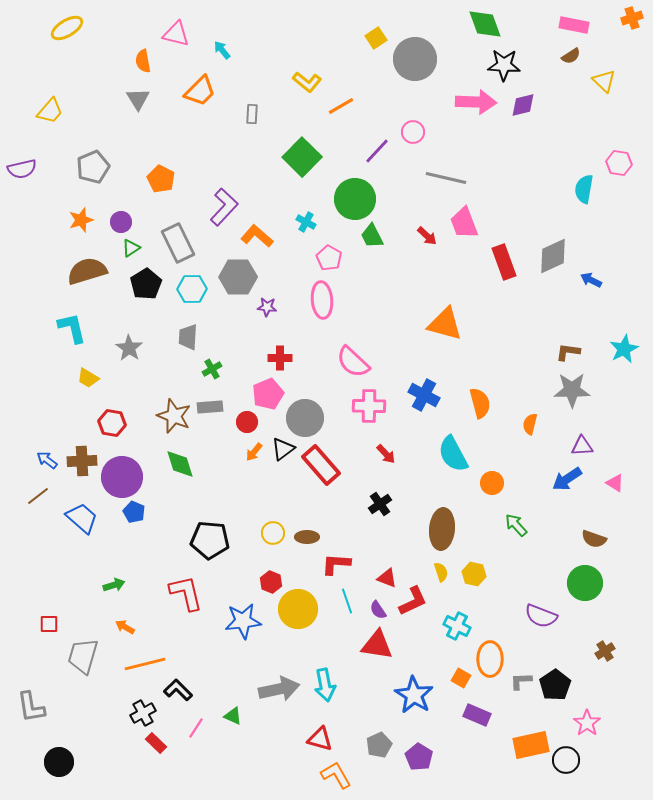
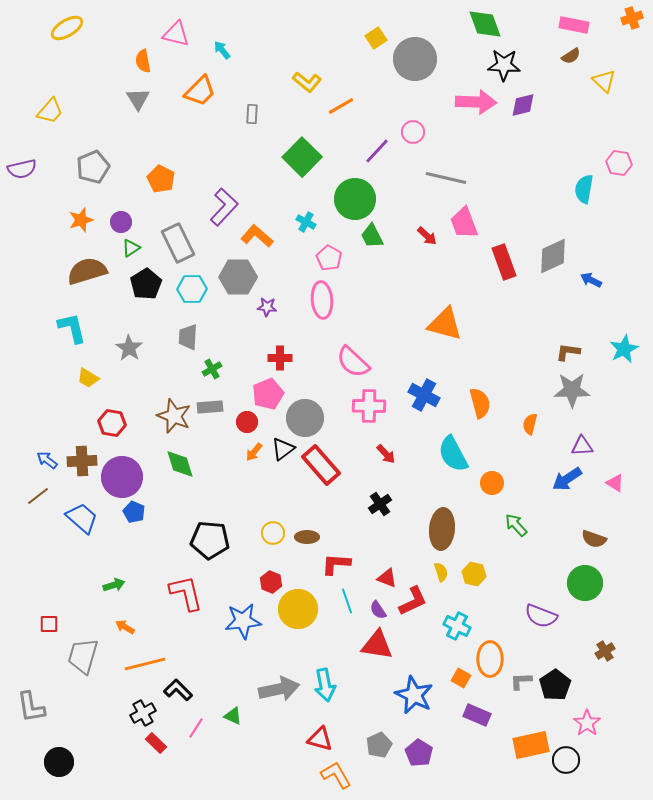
blue star at (414, 695): rotated 6 degrees counterclockwise
purple pentagon at (419, 757): moved 4 px up
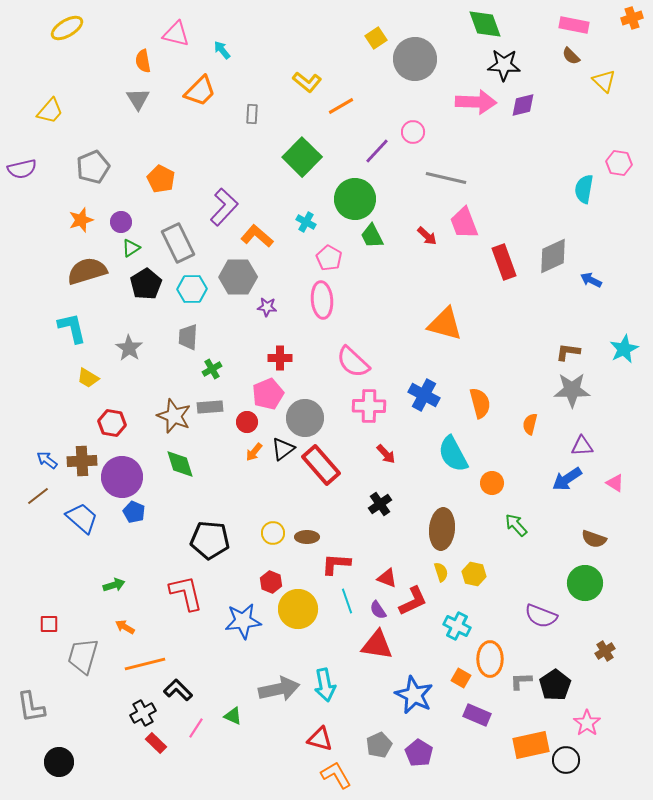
brown semicircle at (571, 56): rotated 78 degrees clockwise
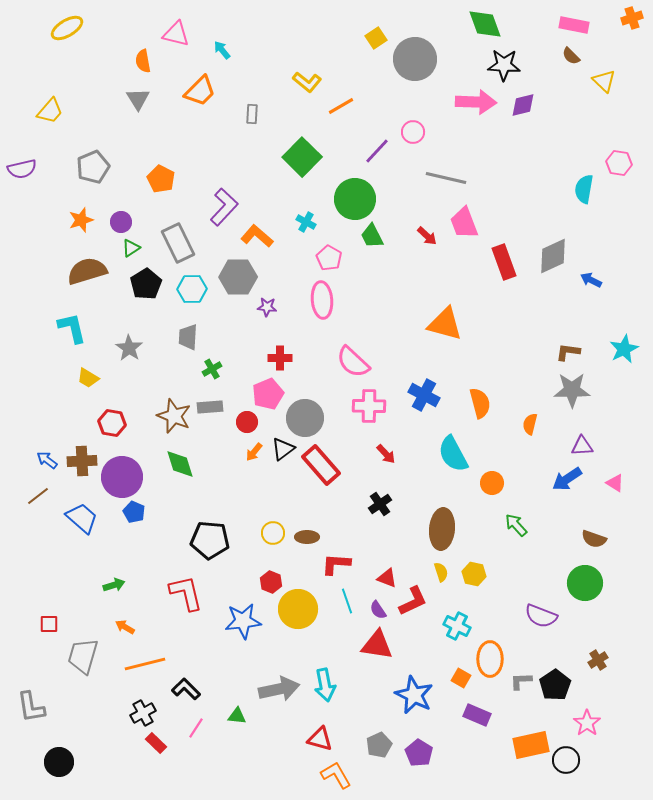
brown cross at (605, 651): moved 7 px left, 9 px down
black L-shape at (178, 690): moved 8 px right, 1 px up
green triangle at (233, 716): moved 4 px right; rotated 18 degrees counterclockwise
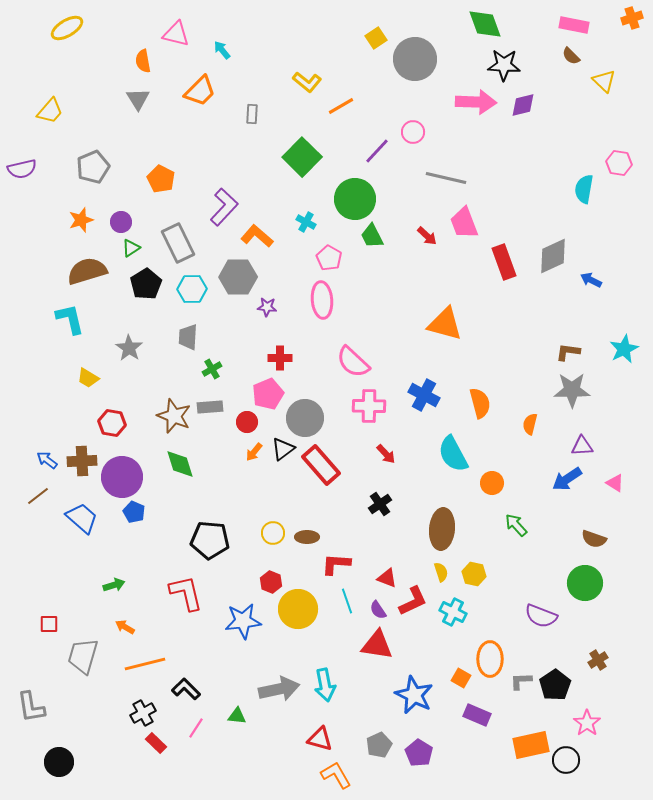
cyan L-shape at (72, 328): moved 2 px left, 9 px up
cyan cross at (457, 626): moved 4 px left, 14 px up
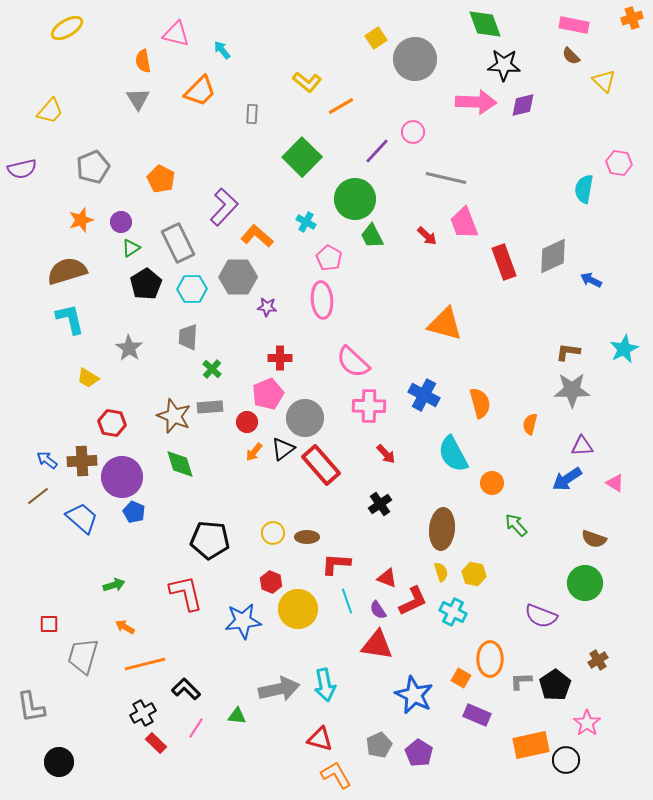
brown semicircle at (87, 271): moved 20 px left
green cross at (212, 369): rotated 18 degrees counterclockwise
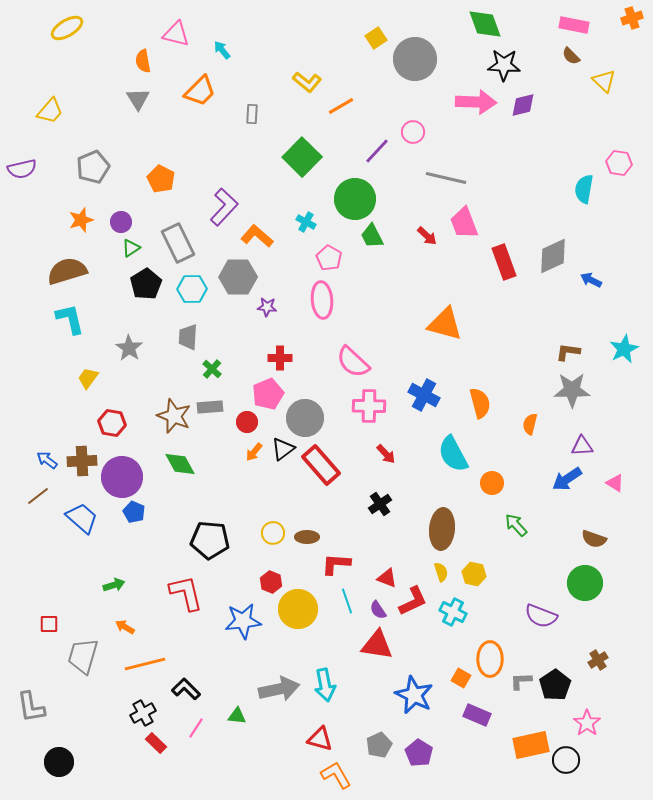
yellow trapezoid at (88, 378): rotated 95 degrees clockwise
green diamond at (180, 464): rotated 12 degrees counterclockwise
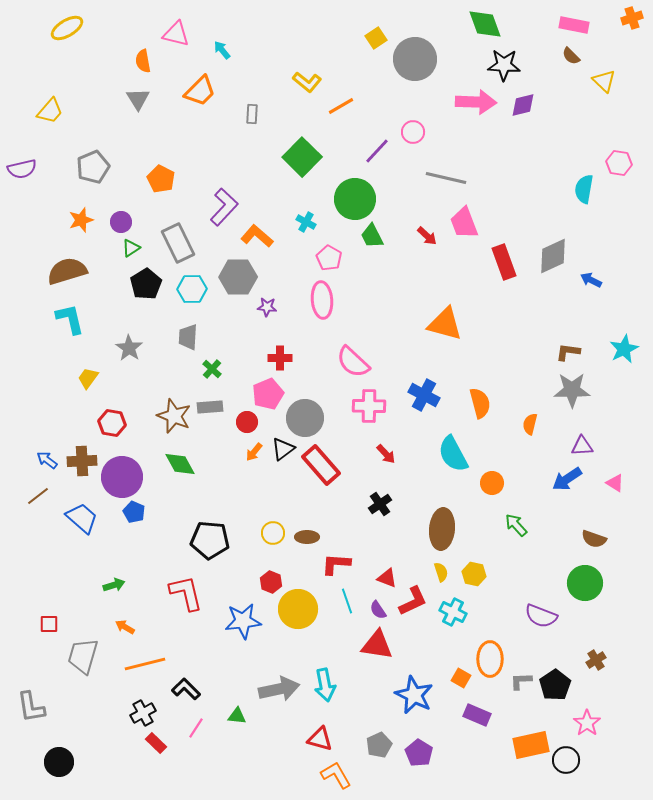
brown cross at (598, 660): moved 2 px left
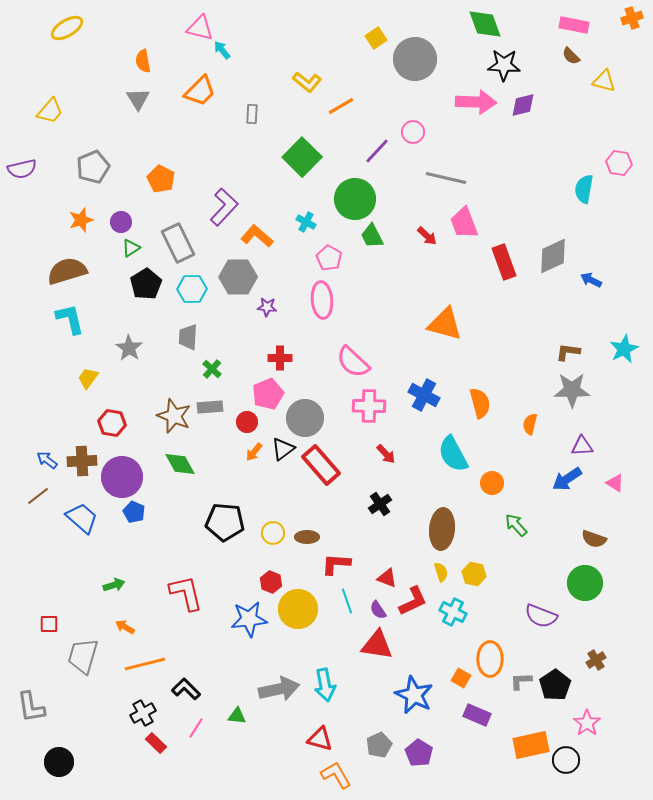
pink triangle at (176, 34): moved 24 px right, 6 px up
yellow triangle at (604, 81): rotated 30 degrees counterclockwise
black pentagon at (210, 540): moved 15 px right, 18 px up
blue star at (243, 621): moved 6 px right, 2 px up
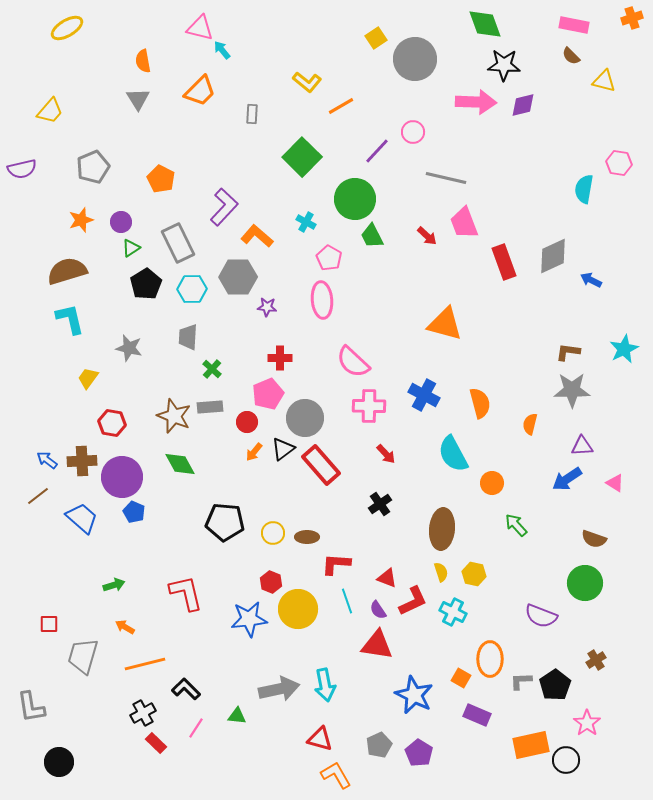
gray star at (129, 348): rotated 20 degrees counterclockwise
